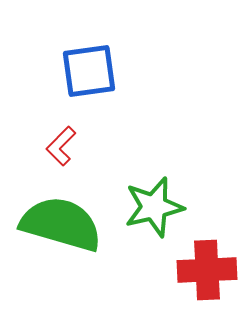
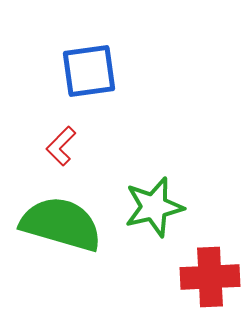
red cross: moved 3 px right, 7 px down
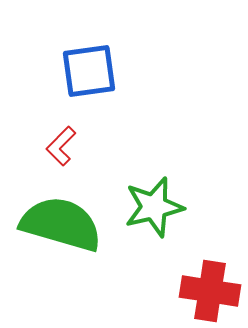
red cross: moved 14 px down; rotated 12 degrees clockwise
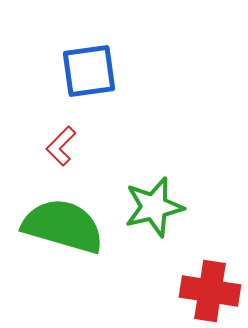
green semicircle: moved 2 px right, 2 px down
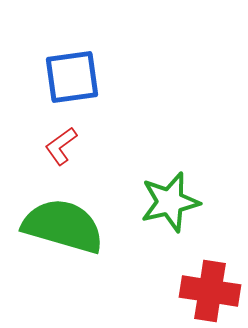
blue square: moved 17 px left, 6 px down
red L-shape: rotated 9 degrees clockwise
green star: moved 16 px right, 5 px up
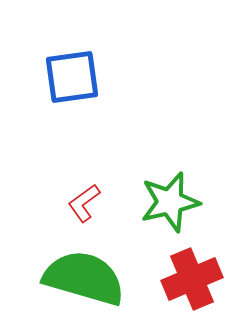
red L-shape: moved 23 px right, 57 px down
green semicircle: moved 21 px right, 52 px down
red cross: moved 18 px left, 12 px up; rotated 32 degrees counterclockwise
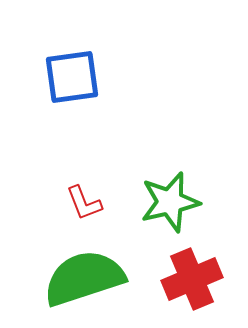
red L-shape: rotated 75 degrees counterclockwise
green semicircle: rotated 34 degrees counterclockwise
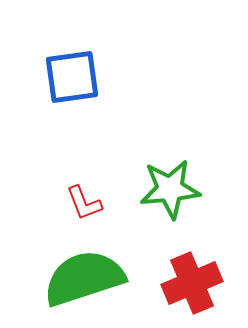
green star: moved 13 px up; rotated 8 degrees clockwise
red cross: moved 4 px down
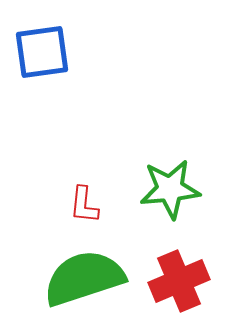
blue square: moved 30 px left, 25 px up
red L-shape: moved 2 px down; rotated 27 degrees clockwise
red cross: moved 13 px left, 2 px up
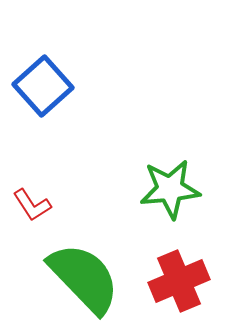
blue square: moved 1 px right, 34 px down; rotated 34 degrees counterclockwise
red L-shape: moved 52 px left; rotated 39 degrees counterclockwise
green semicircle: rotated 64 degrees clockwise
